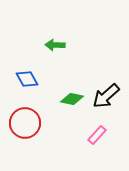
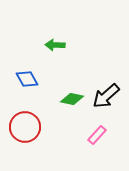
red circle: moved 4 px down
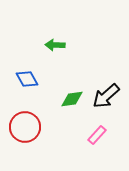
green diamond: rotated 20 degrees counterclockwise
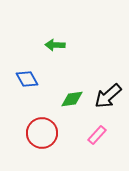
black arrow: moved 2 px right
red circle: moved 17 px right, 6 px down
